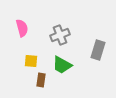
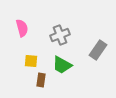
gray rectangle: rotated 18 degrees clockwise
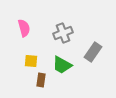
pink semicircle: moved 2 px right
gray cross: moved 3 px right, 2 px up
gray rectangle: moved 5 px left, 2 px down
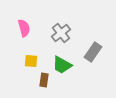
gray cross: moved 2 px left; rotated 18 degrees counterclockwise
brown rectangle: moved 3 px right
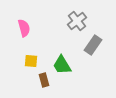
gray cross: moved 16 px right, 12 px up
gray rectangle: moved 7 px up
green trapezoid: rotated 30 degrees clockwise
brown rectangle: rotated 24 degrees counterclockwise
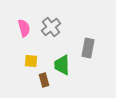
gray cross: moved 26 px left, 6 px down
gray rectangle: moved 5 px left, 3 px down; rotated 24 degrees counterclockwise
green trapezoid: rotated 30 degrees clockwise
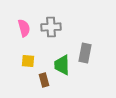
gray cross: rotated 36 degrees clockwise
gray rectangle: moved 3 px left, 5 px down
yellow square: moved 3 px left
